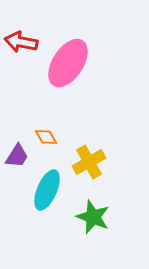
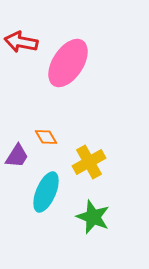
cyan ellipse: moved 1 px left, 2 px down
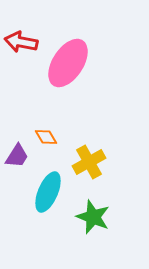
cyan ellipse: moved 2 px right
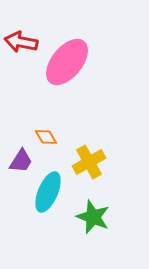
pink ellipse: moved 1 px left, 1 px up; rotated 6 degrees clockwise
purple trapezoid: moved 4 px right, 5 px down
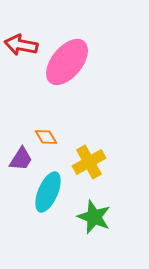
red arrow: moved 3 px down
purple trapezoid: moved 2 px up
green star: moved 1 px right
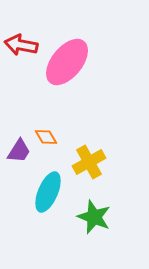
purple trapezoid: moved 2 px left, 8 px up
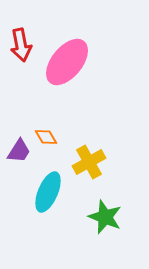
red arrow: rotated 112 degrees counterclockwise
green star: moved 11 px right
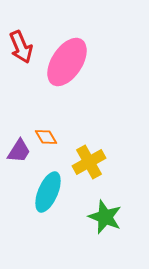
red arrow: moved 2 px down; rotated 12 degrees counterclockwise
pink ellipse: rotated 6 degrees counterclockwise
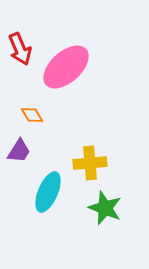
red arrow: moved 1 px left, 2 px down
pink ellipse: moved 1 px left, 5 px down; rotated 15 degrees clockwise
orange diamond: moved 14 px left, 22 px up
yellow cross: moved 1 px right, 1 px down; rotated 24 degrees clockwise
green star: moved 9 px up
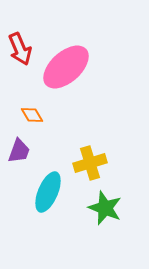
purple trapezoid: rotated 12 degrees counterclockwise
yellow cross: rotated 12 degrees counterclockwise
